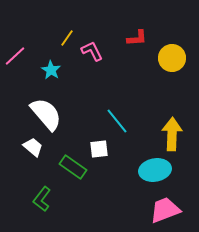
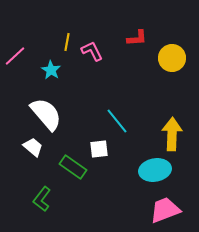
yellow line: moved 4 px down; rotated 24 degrees counterclockwise
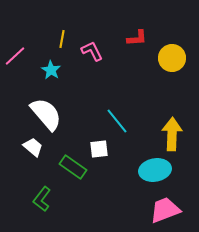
yellow line: moved 5 px left, 3 px up
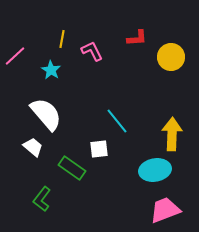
yellow circle: moved 1 px left, 1 px up
green rectangle: moved 1 px left, 1 px down
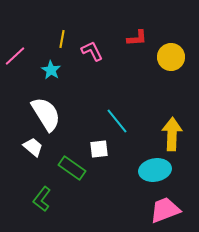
white semicircle: rotated 9 degrees clockwise
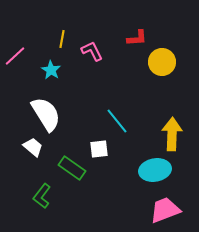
yellow circle: moved 9 px left, 5 px down
green L-shape: moved 3 px up
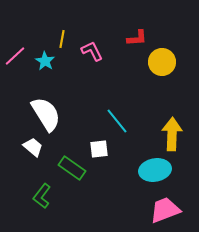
cyan star: moved 6 px left, 9 px up
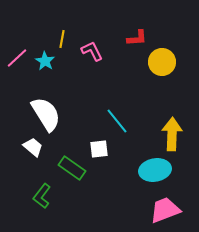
pink line: moved 2 px right, 2 px down
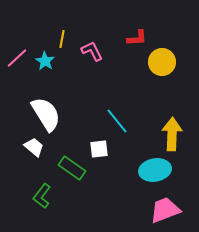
white trapezoid: moved 1 px right
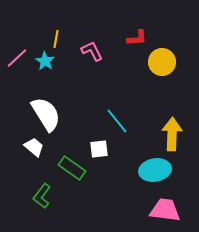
yellow line: moved 6 px left
pink trapezoid: rotated 28 degrees clockwise
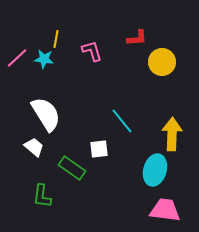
pink L-shape: rotated 10 degrees clockwise
cyan star: moved 1 px left, 2 px up; rotated 24 degrees counterclockwise
cyan line: moved 5 px right
cyan ellipse: rotated 64 degrees counterclockwise
green L-shape: rotated 30 degrees counterclockwise
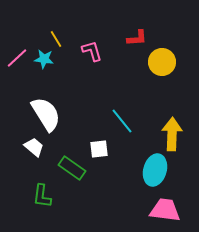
yellow line: rotated 42 degrees counterclockwise
